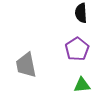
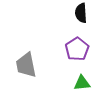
green triangle: moved 2 px up
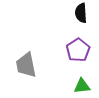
purple pentagon: moved 1 px right, 1 px down
green triangle: moved 3 px down
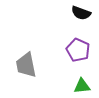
black semicircle: rotated 66 degrees counterclockwise
purple pentagon: rotated 15 degrees counterclockwise
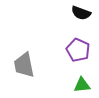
gray trapezoid: moved 2 px left
green triangle: moved 1 px up
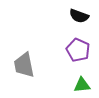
black semicircle: moved 2 px left, 3 px down
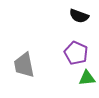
purple pentagon: moved 2 px left, 3 px down
green triangle: moved 5 px right, 7 px up
